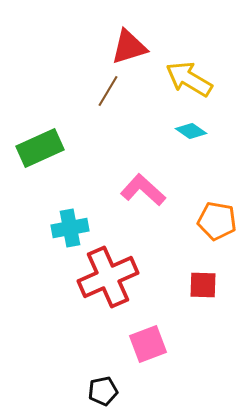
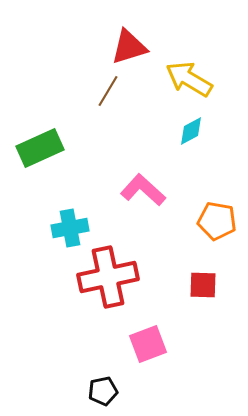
cyan diamond: rotated 64 degrees counterclockwise
red cross: rotated 12 degrees clockwise
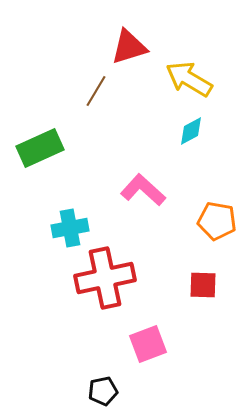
brown line: moved 12 px left
red cross: moved 3 px left, 1 px down
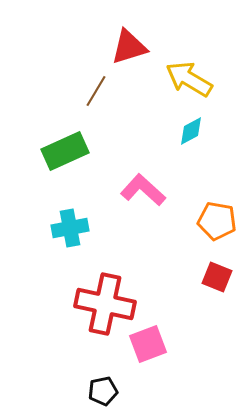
green rectangle: moved 25 px right, 3 px down
red cross: moved 26 px down; rotated 24 degrees clockwise
red square: moved 14 px right, 8 px up; rotated 20 degrees clockwise
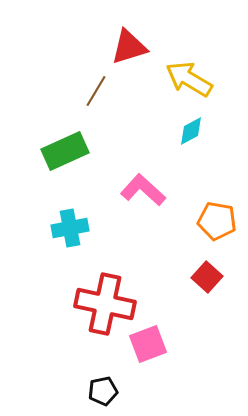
red square: moved 10 px left; rotated 20 degrees clockwise
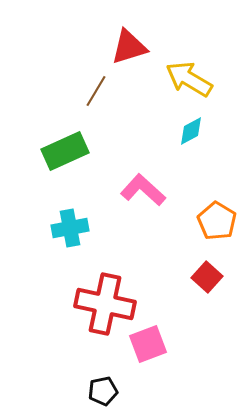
orange pentagon: rotated 21 degrees clockwise
